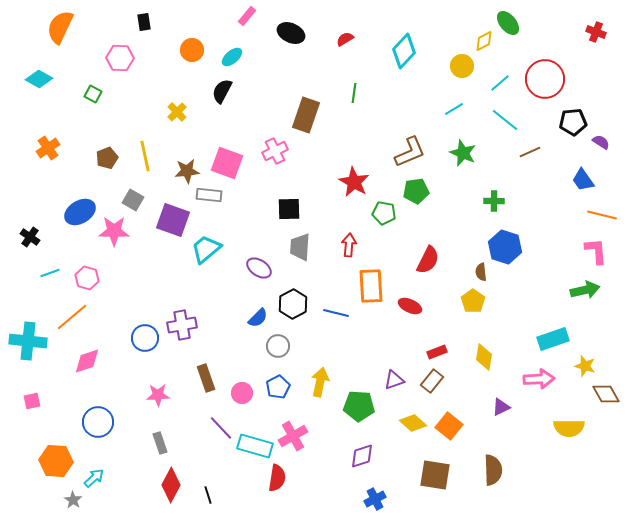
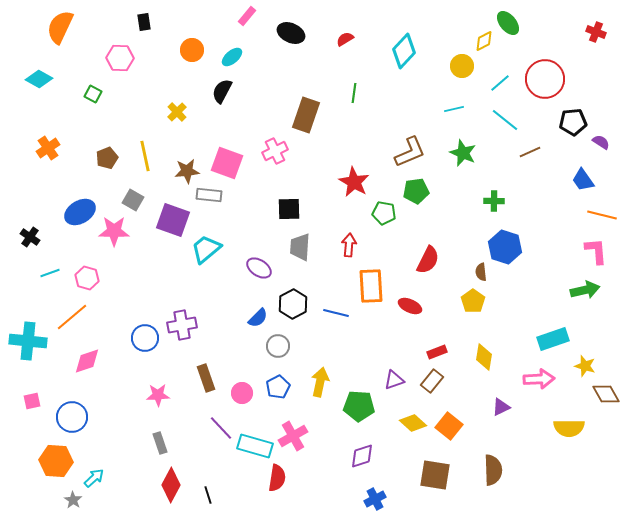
cyan line at (454, 109): rotated 18 degrees clockwise
blue circle at (98, 422): moved 26 px left, 5 px up
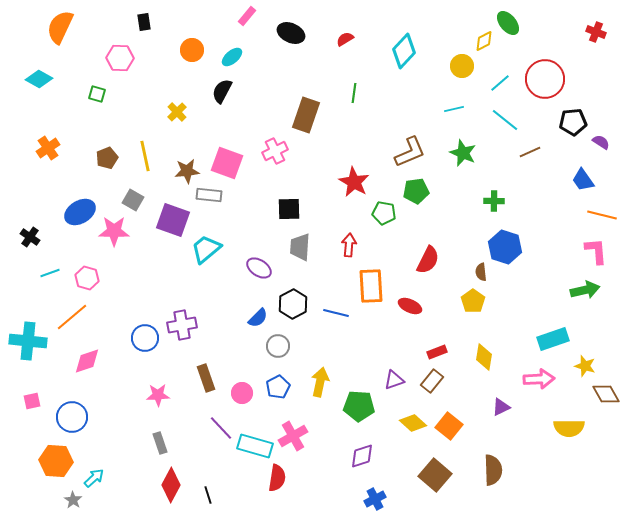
green square at (93, 94): moved 4 px right; rotated 12 degrees counterclockwise
brown square at (435, 475): rotated 32 degrees clockwise
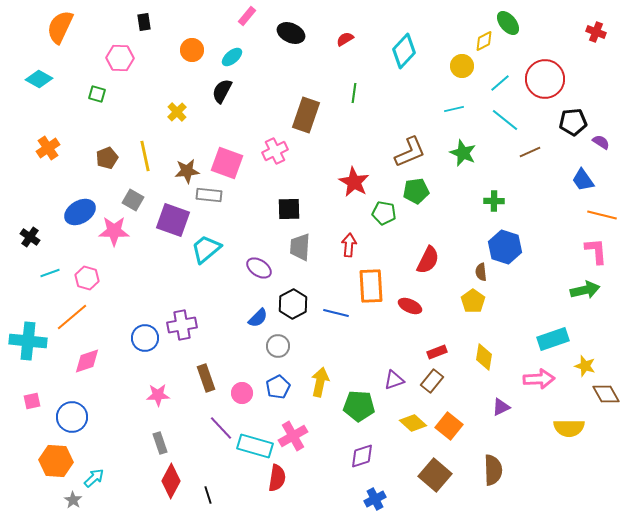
red diamond at (171, 485): moved 4 px up
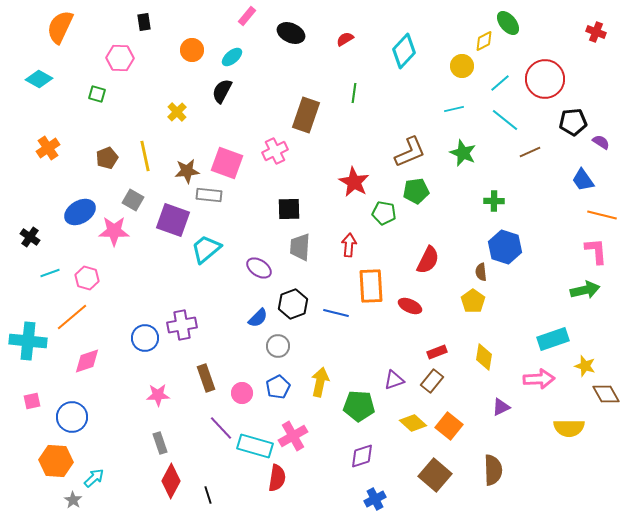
black hexagon at (293, 304): rotated 8 degrees clockwise
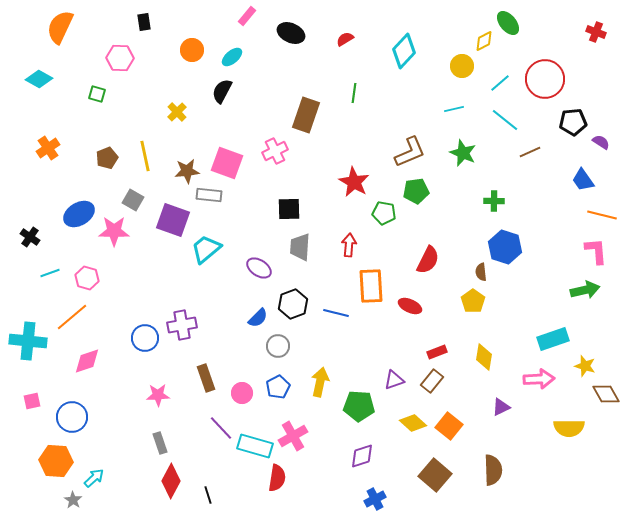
blue ellipse at (80, 212): moved 1 px left, 2 px down
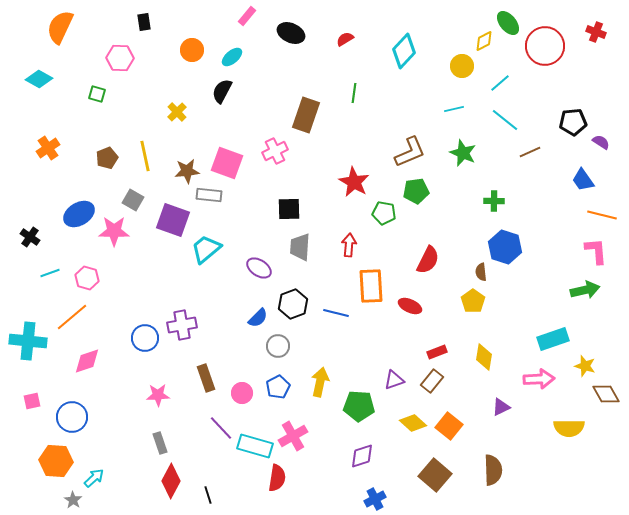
red circle at (545, 79): moved 33 px up
